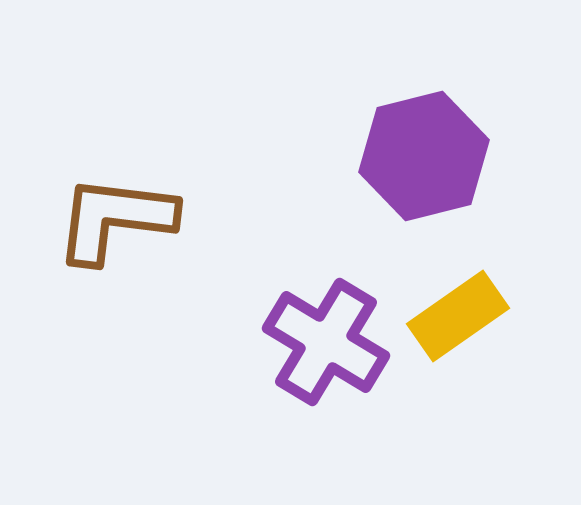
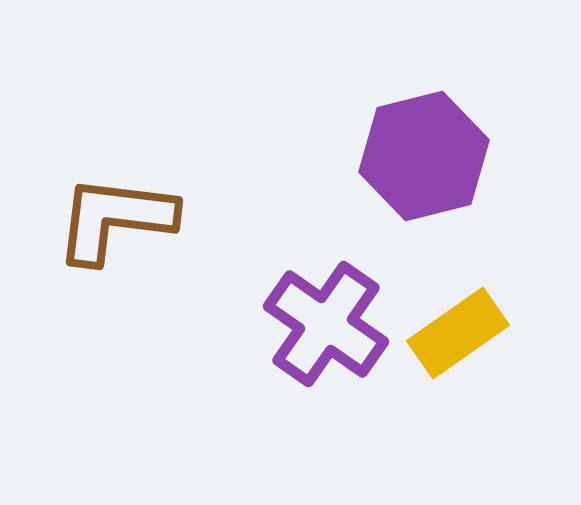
yellow rectangle: moved 17 px down
purple cross: moved 18 px up; rotated 4 degrees clockwise
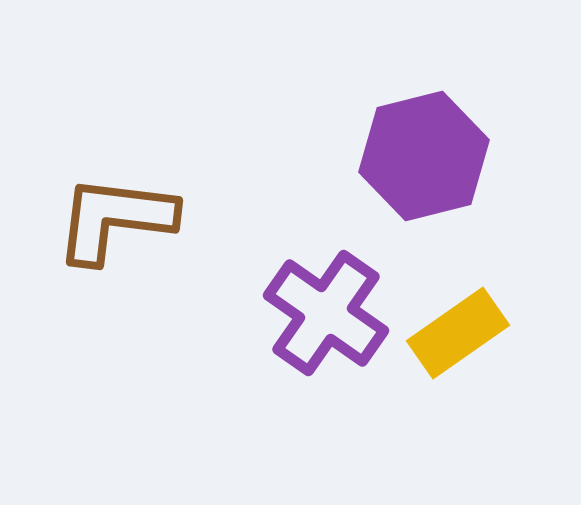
purple cross: moved 11 px up
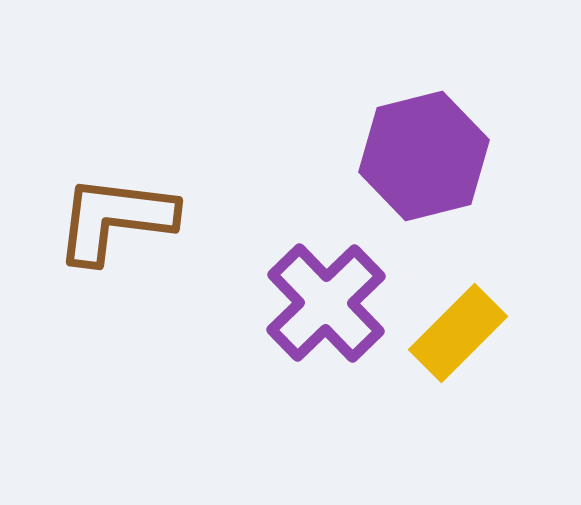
purple cross: moved 10 px up; rotated 11 degrees clockwise
yellow rectangle: rotated 10 degrees counterclockwise
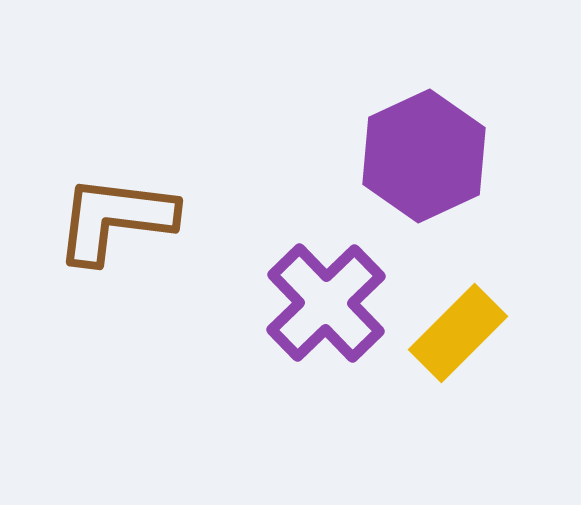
purple hexagon: rotated 11 degrees counterclockwise
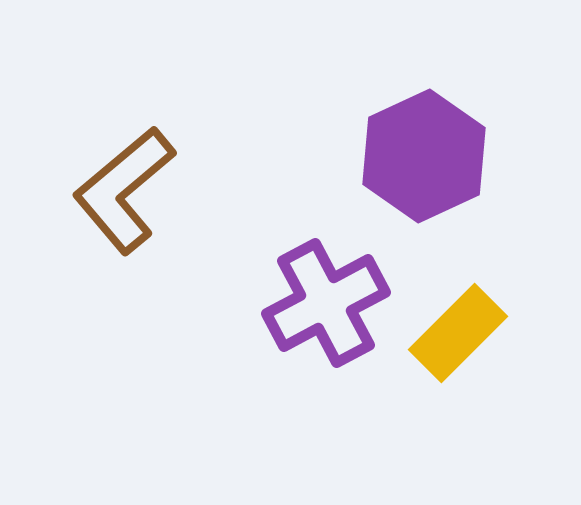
brown L-shape: moved 9 px right, 29 px up; rotated 47 degrees counterclockwise
purple cross: rotated 16 degrees clockwise
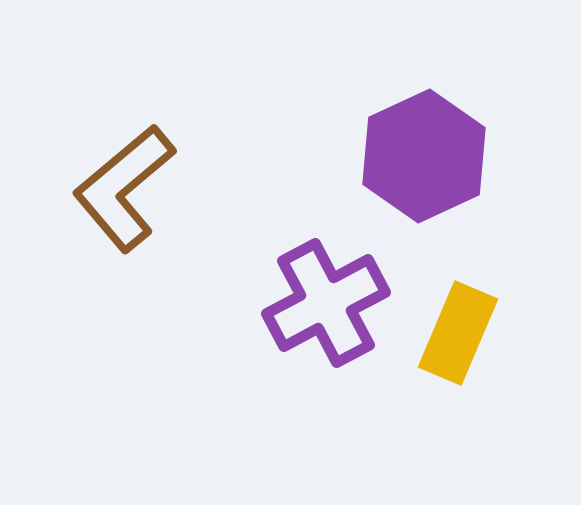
brown L-shape: moved 2 px up
yellow rectangle: rotated 22 degrees counterclockwise
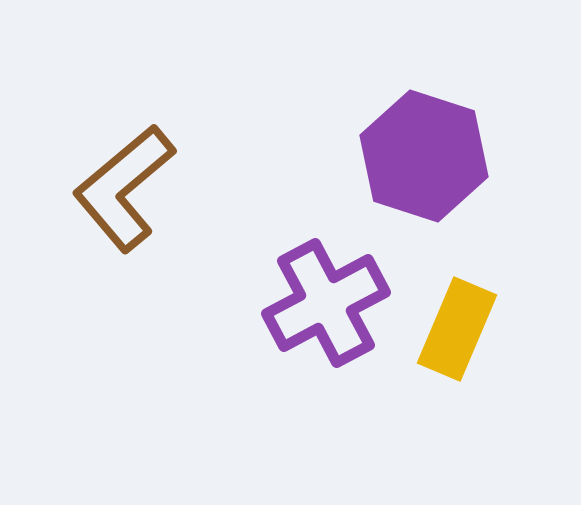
purple hexagon: rotated 17 degrees counterclockwise
yellow rectangle: moved 1 px left, 4 px up
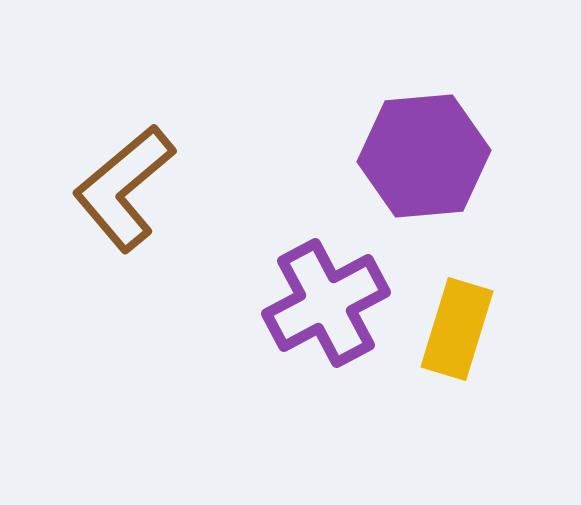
purple hexagon: rotated 23 degrees counterclockwise
yellow rectangle: rotated 6 degrees counterclockwise
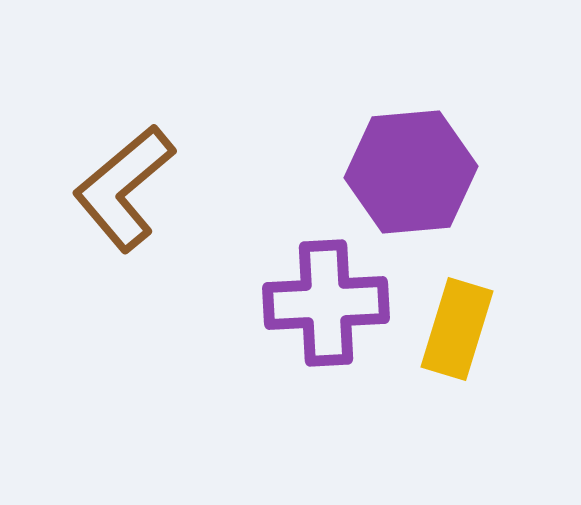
purple hexagon: moved 13 px left, 16 px down
purple cross: rotated 25 degrees clockwise
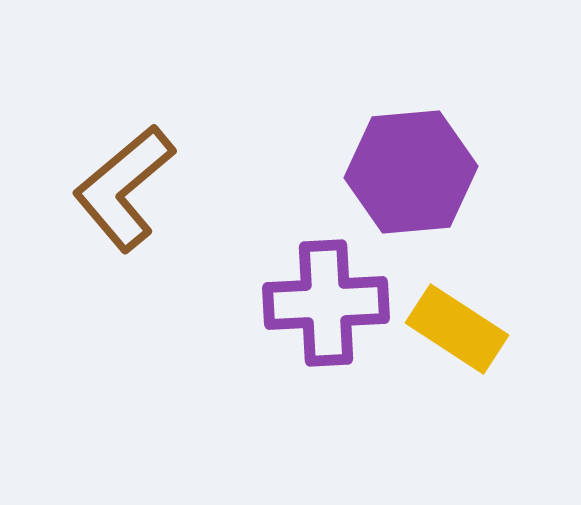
yellow rectangle: rotated 74 degrees counterclockwise
